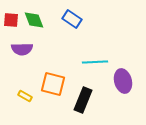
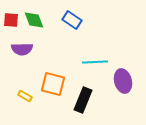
blue rectangle: moved 1 px down
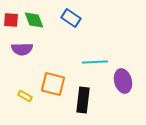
blue rectangle: moved 1 px left, 2 px up
black rectangle: rotated 15 degrees counterclockwise
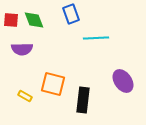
blue rectangle: moved 4 px up; rotated 36 degrees clockwise
cyan line: moved 1 px right, 24 px up
purple ellipse: rotated 20 degrees counterclockwise
